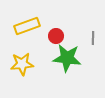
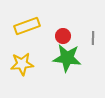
red circle: moved 7 px right
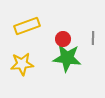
red circle: moved 3 px down
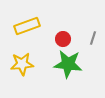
gray line: rotated 16 degrees clockwise
green star: moved 1 px right, 6 px down
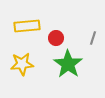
yellow rectangle: rotated 15 degrees clockwise
red circle: moved 7 px left, 1 px up
green star: rotated 28 degrees clockwise
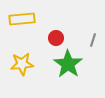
yellow rectangle: moved 5 px left, 7 px up
gray line: moved 2 px down
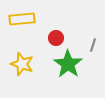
gray line: moved 5 px down
yellow star: rotated 25 degrees clockwise
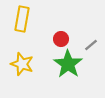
yellow rectangle: rotated 75 degrees counterclockwise
red circle: moved 5 px right, 1 px down
gray line: moved 2 px left; rotated 32 degrees clockwise
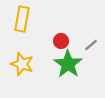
red circle: moved 2 px down
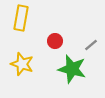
yellow rectangle: moved 1 px left, 1 px up
red circle: moved 6 px left
green star: moved 4 px right, 5 px down; rotated 20 degrees counterclockwise
